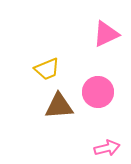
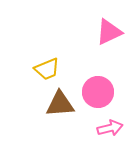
pink triangle: moved 3 px right, 2 px up
brown triangle: moved 1 px right, 2 px up
pink arrow: moved 3 px right, 20 px up
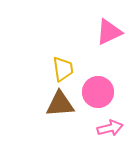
yellow trapezoid: moved 16 px right; rotated 76 degrees counterclockwise
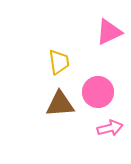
yellow trapezoid: moved 4 px left, 7 px up
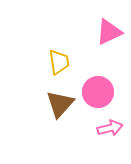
brown triangle: rotated 44 degrees counterclockwise
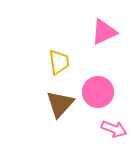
pink triangle: moved 5 px left
pink arrow: moved 4 px right, 1 px down; rotated 35 degrees clockwise
